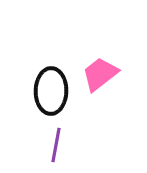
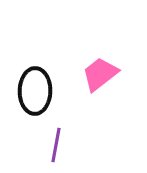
black ellipse: moved 16 px left
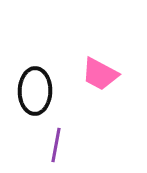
pink trapezoid: rotated 114 degrees counterclockwise
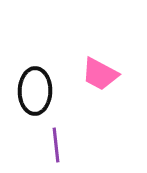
purple line: rotated 16 degrees counterclockwise
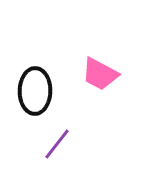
purple line: moved 1 px right, 1 px up; rotated 44 degrees clockwise
